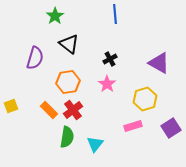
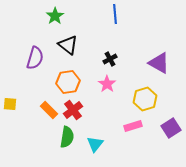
black triangle: moved 1 px left, 1 px down
yellow square: moved 1 px left, 2 px up; rotated 24 degrees clockwise
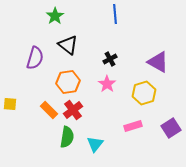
purple triangle: moved 1 px left, 1 px up
yellow hexagon: moved 1 px left, 6 px up
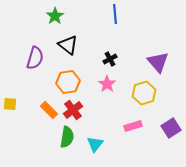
purple triangle: rotated 20 degrees clockwise
